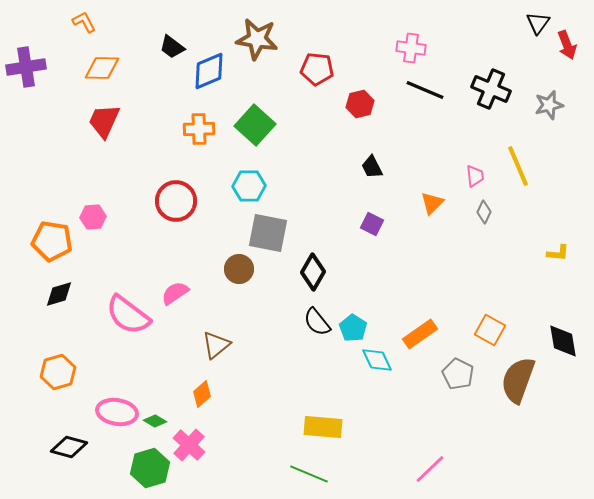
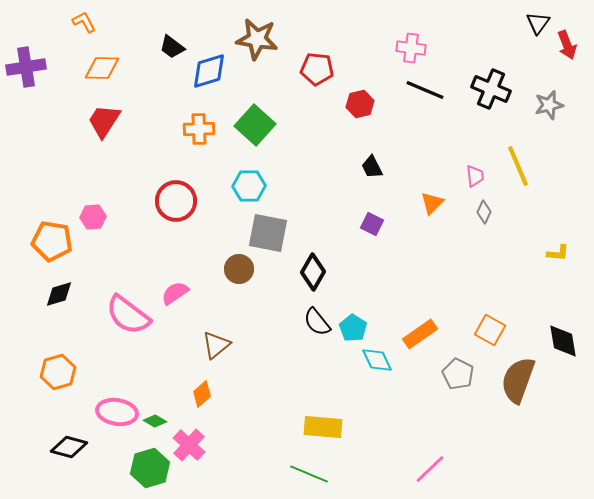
blue diamond at (209, 71): rotated 6 degrees clockwise
red trapezoid at (104, 121): rotated 9 degrees clockwise
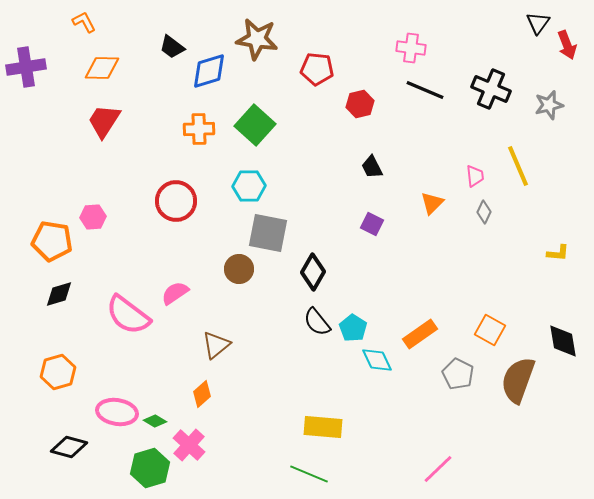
pink line at (430, 469): moved 8 px right
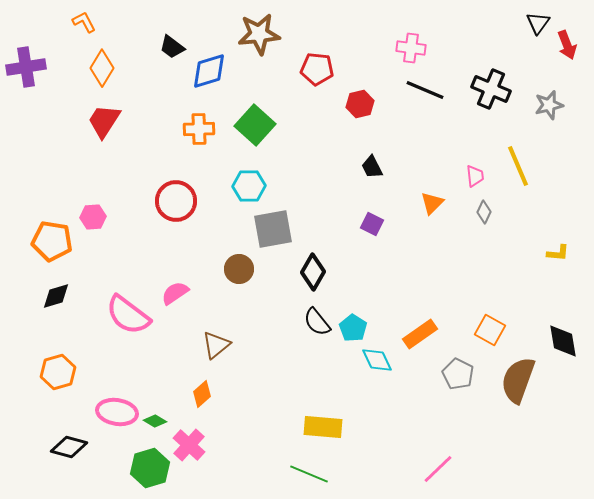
brown star at (257, 39): moved 2 px right, 5 px up; rotated 15 degrees counterclockwise
orange diamond at (102, 68): rotated 60 degrees counterclockwise
gray square at (268, 233): moved 5 px right, 4 px up; rotated 21 degrees counterclockwise
black diamond at (59, 294): moved 3 px left, 2 px down
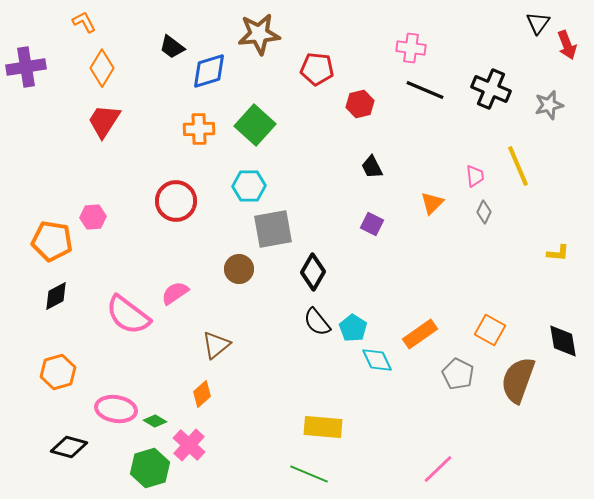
black diamond at (56, 296): rotated 12 degrees counterclockwise
pink ellipse at (117, 412): moved 1 px left, 3 px up
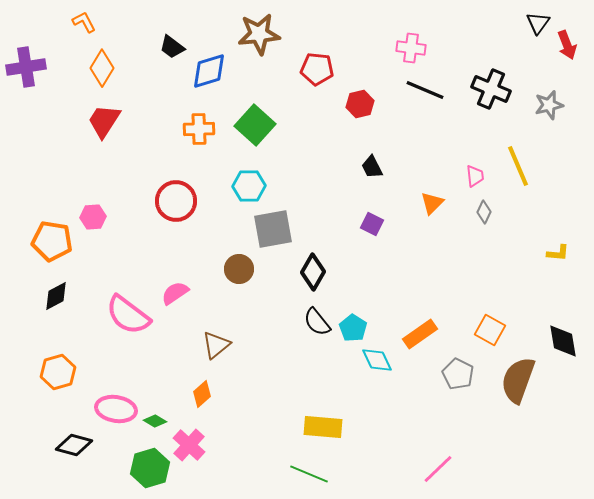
black diamond at (69, 447): moved 5 px right, 2 px up
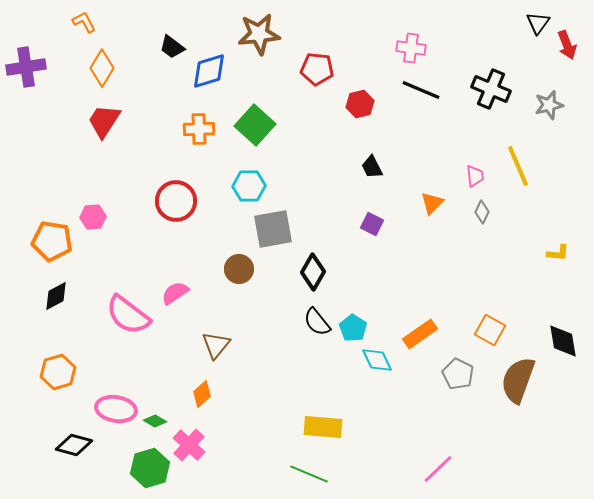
black line at (425, 90): moved 4 px left
gray diamond at (484, 212): moved 2 px left
brown triangle at (216, 345): rotated 12 degrees counterclockwise
